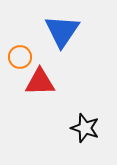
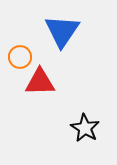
black star: rotated 12 degrees clockwise
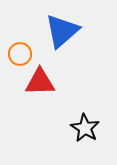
blue triangle: rotated 15 degrees clockwise
orange circle: moved 3 px up
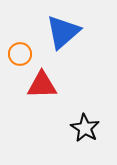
blue triangle: moved 1 px right, 1 px down
red triangle: moved 2 px right, 3 px down
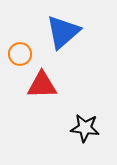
black star: rotated 24 degrees counterclockwise
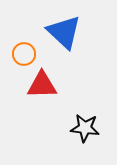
blue triangle: moved 1 px right; rotated 36 degrees counterclockwise
orange circle: moved 4 px right
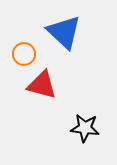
red triangle: rotated 16 degrees clockwise
